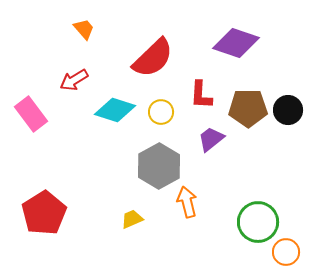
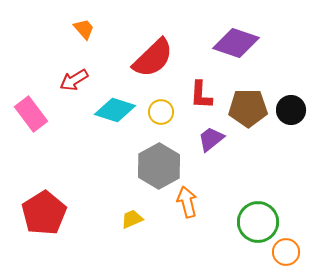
black circle: moved 3 px right
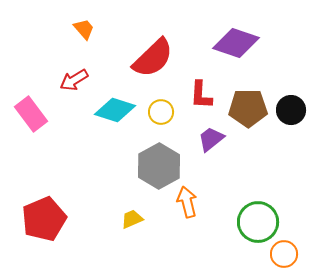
red pentagon: moved 6 px down; rotated 9 degrees clockwise
orange circle: moved 2 px left, 2 px down
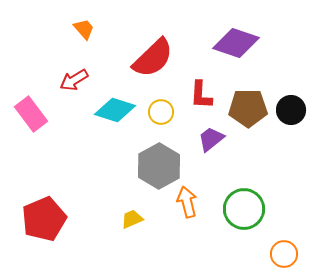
green circle: moved 14 px left, 13 px up
